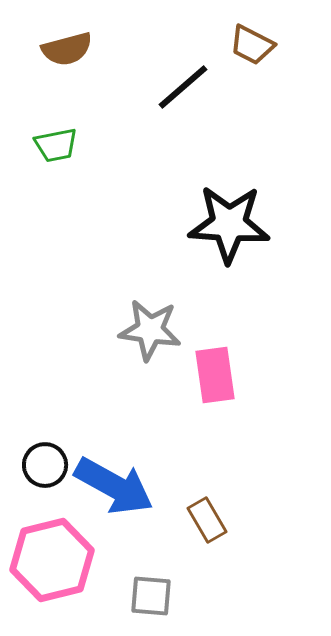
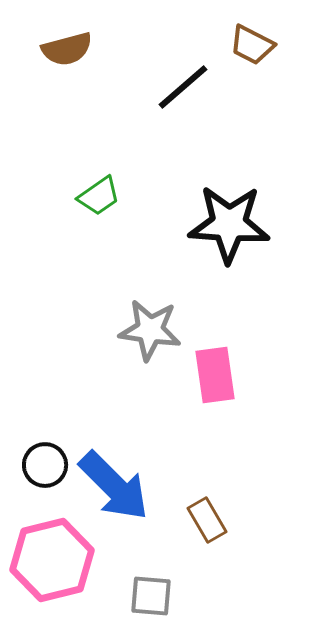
green trapezoid: moved 43 px right, 51 px down; rotated 24 degrees counterclockwise
blue arrow: rotated 16 degrees clockwise
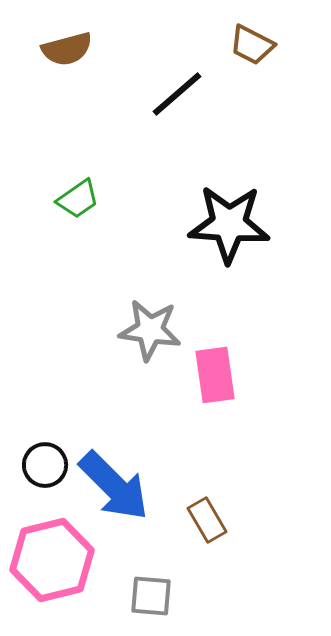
black line: moved 6 px left, 7 px down
green trapezoid: moved 21 px left, 3 px down
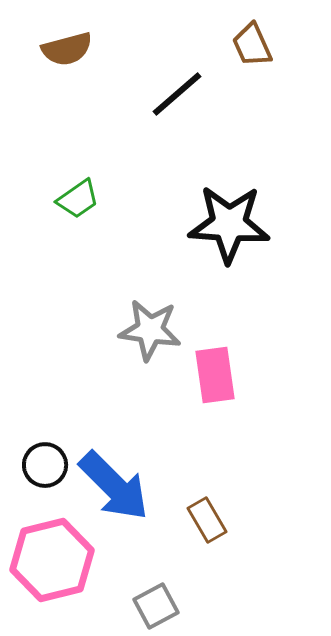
brown trapezoid: rotated 39 degrees clockwise
gray square: moved 5 px right, 10 px down; rotated 33 degrees counterclockwise
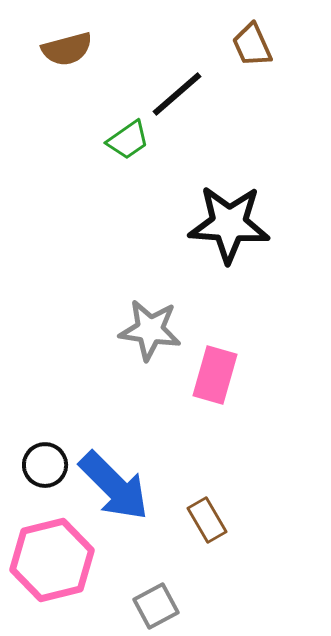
green trapezoid: moved 50 px right, 59 px up
pink rectangle: rotated 24 degrees clockwise
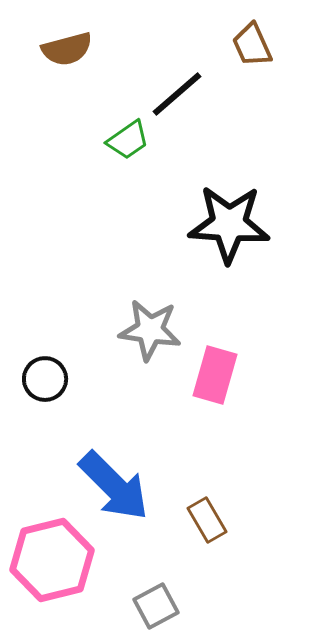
black circle: moved 86 px up
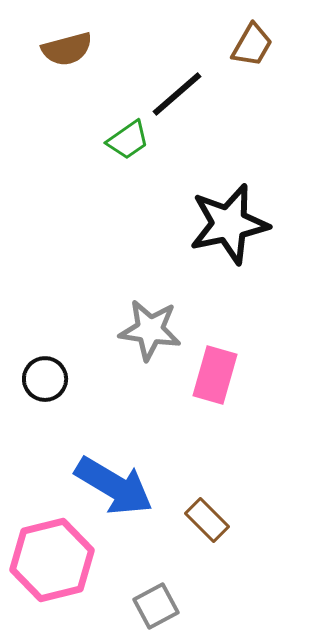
brown trapezoid: rotated 126 degrees counterclockwise
black star: rotated 16 degrees counterclockwise
blue arrow: rotated 14 degrees counterclockwise
brown rectangle: rotated 15 degrees counterclockwise
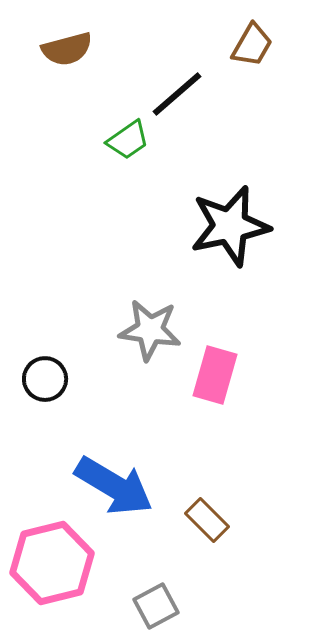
black star: moved 1 px right, 2 px down
pink hexagon: moved 3 px down
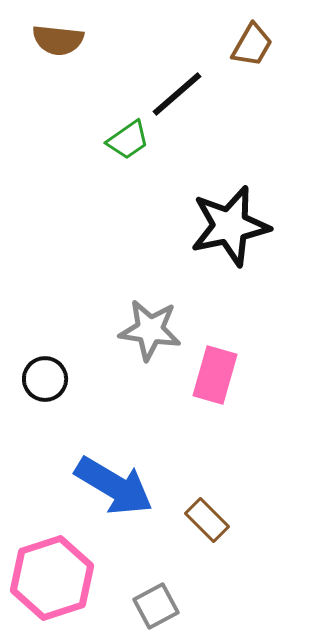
brown semicircle: moved 9 px left, 9 px up; rotated 21 degrees clockwise
pink hexagon: moved 15 px down; rotated 4 degrees counterclockwise
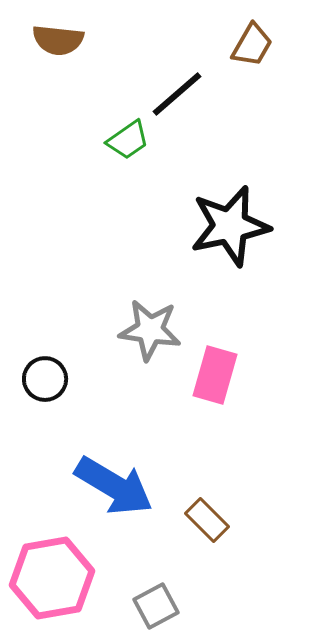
pink hexagon: rotated 8 degrees clockwise
